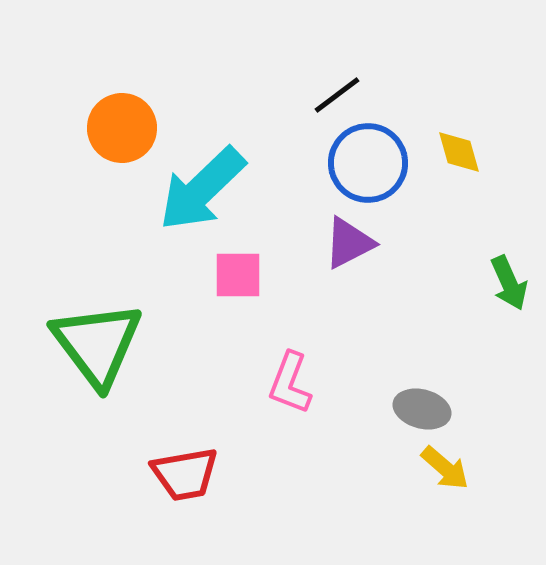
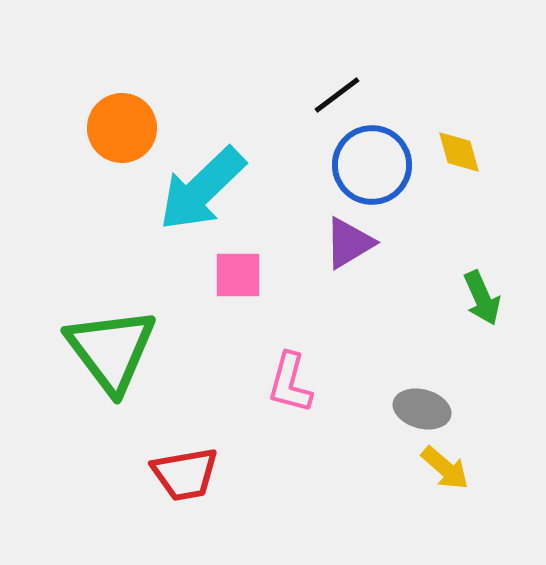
blue circle: moved 4 px right, 2 px down
purple triangle: rotated 4 degrees counterclockwise
green arrow: moved 27 px left, 15 px down
green triangle: moved 14 px right, 6 px down
pink L-shape: rotated 6 degrees counterclockwise
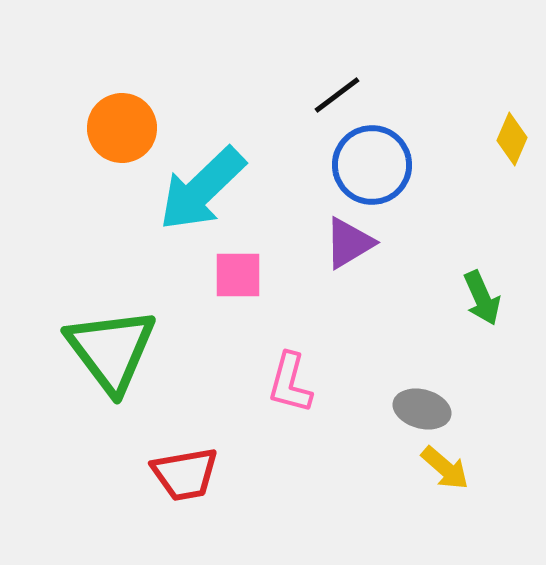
yellow diamond: moved 53 px right, 13 px up; rotated 39 degrees clockwise
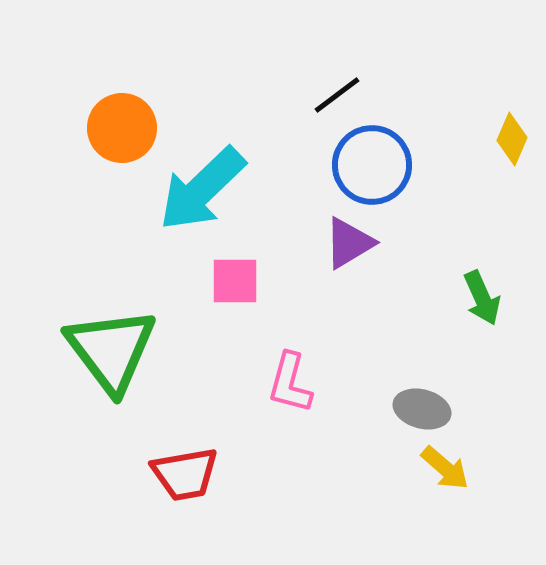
pink square: moved 3 px left, 6 px down
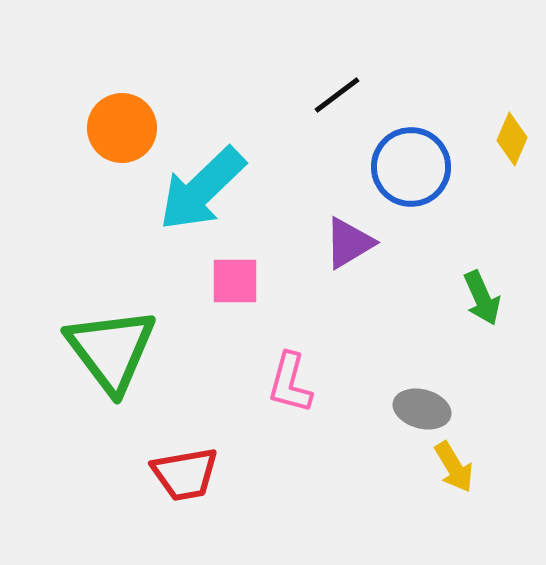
blue circle: moved 39 px right, 2 px down
yellow arrow: moved 9 px right, 1 px up; rotated 18 degrees clockwise
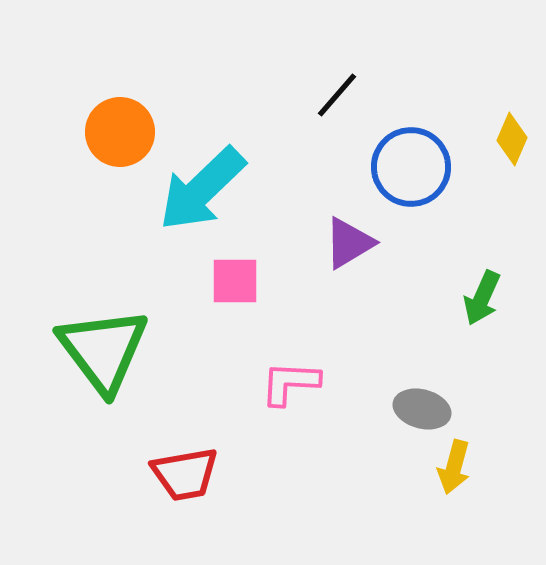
black line: rotated 12 degrees counterclockwise
orange circle: moved 2 px left, 4 px down
green arrow: rotated 48 degrees clockwise
green triangle: moved 8 px left
pink L-shape: rotated 78 degrees clockwise
yellow arrow: rotated 46 degrees clockwise
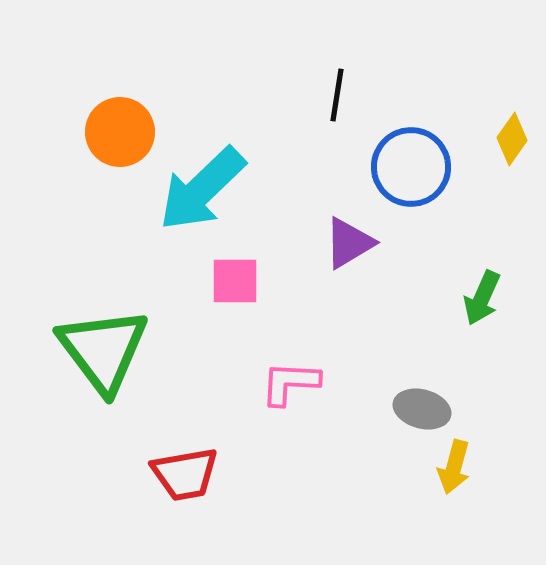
black line: rotated 32 degrees counterclockwise
yellow diamond: rotated 12 degrees clockwise
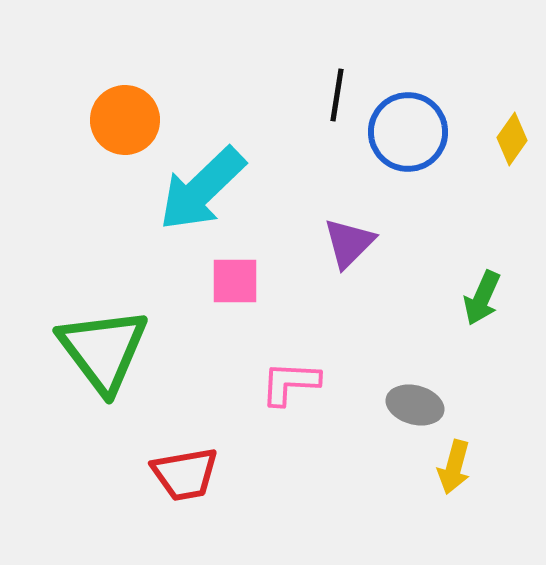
orange circle: moved 5 px right, 12 px up
blue circle: moved 3 px left, 35 px up
purple triangle: rotated 14 degrees counterclockwise
gray ellipse: moved 7 px left, 4 px up
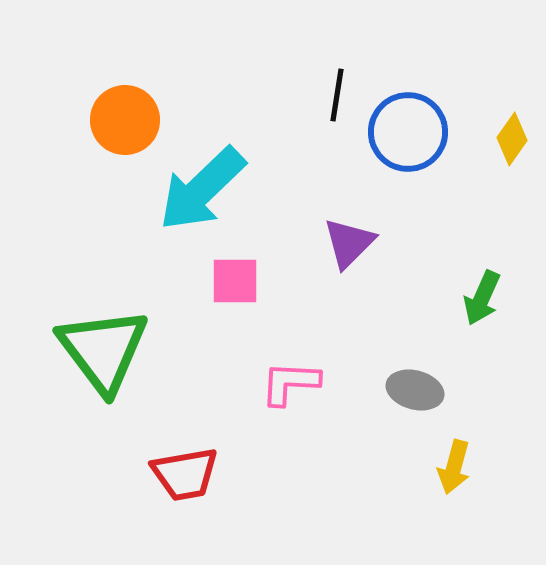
gray ellipse: moved 15 px up
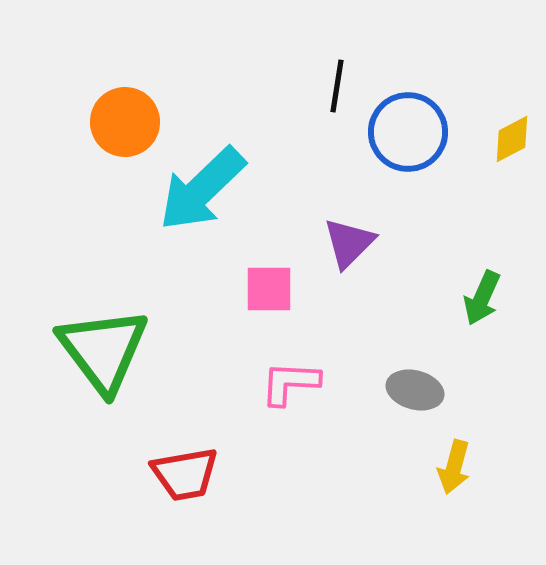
black line: moved 9 px up
orange circle: moved 2 px down
yellow diamond: rotated 27 degrees clockwise
pink square: moved 34 px right, 8 px down
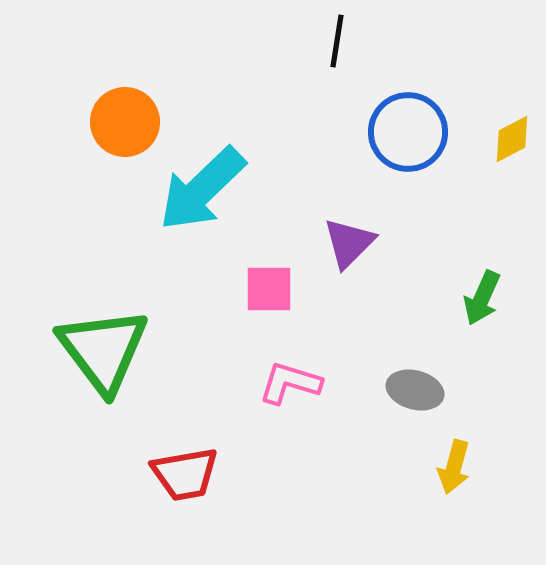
black line: moved 45 px up
pink L-shape: rotated 14 degrees clockwise
